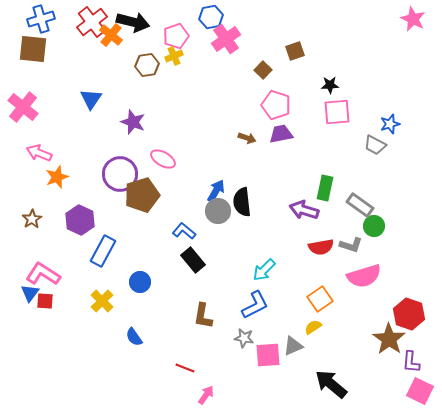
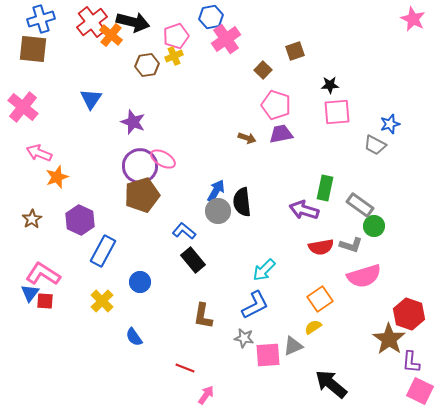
purple circle at (120, 174): moved 20 px right, 8 px up
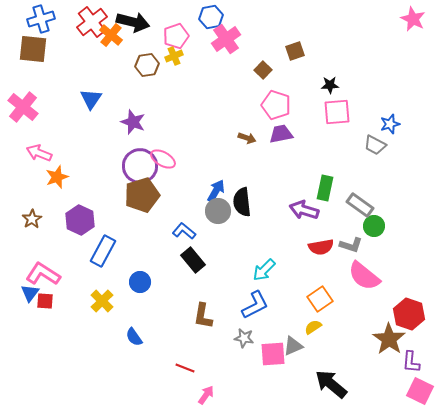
pink semicircle at (364, 276): rotated 56 degrees clockwise
pink square at (268, 355): moved 5 px right, 1 px up
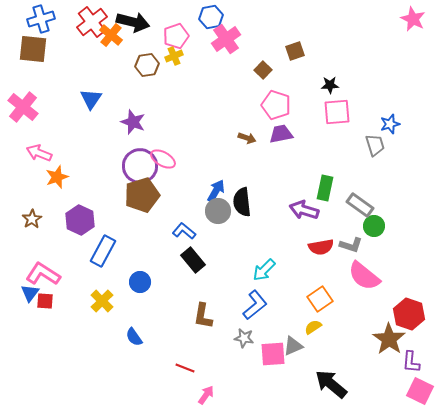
gray trapezoid at (375, 145): rotated 135 degrees counterclockwise
blue L-shape at (255, 305): rotated 12 degrees counterclockwise
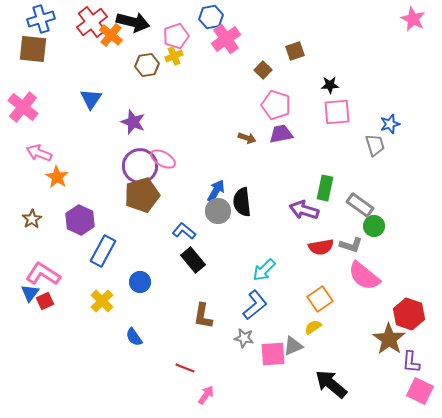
orange star at (57, 177): rotated 20 degrees counterclockwise
red square at (45, 301): rotated 30 degrees counterclockwise
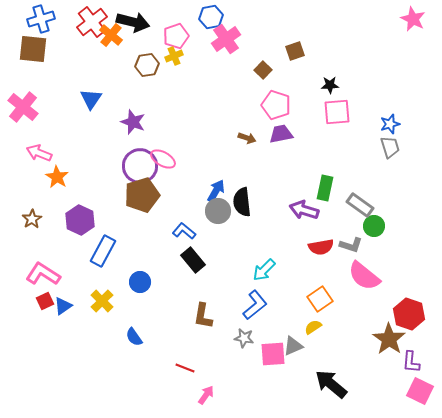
gray trapezoid at (375, 145): moved 15 px right, 2 px down
blue triangle at (30, 293): moved 33 px right, 13 px down; rotated 18 degrees clockwise
